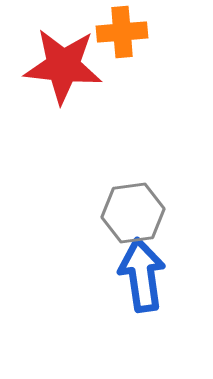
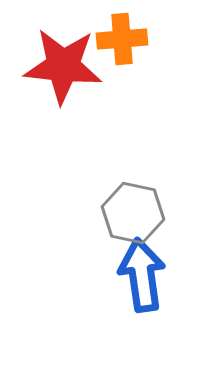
orange cross: moved 7 px down
gray hexagon: rotated 20 degrees clockwise
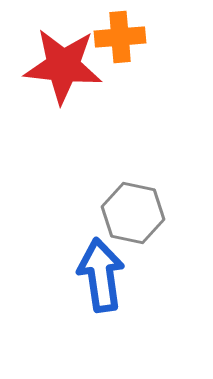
orange cross: moved 2 px left, 2 px up
blue arrow: moved 41 px left
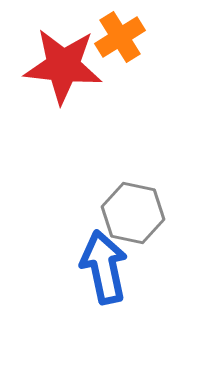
orange cross: rotated 27 degrees counterclockwise
blue arrow: moved 3 px right, 8 px up; rotated 4 degrees counterclockwise
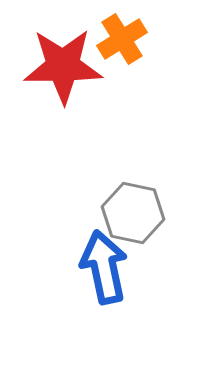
orange cross: moved 2 px right, 2 px down
red star: rotated 6 degrees counterclockwise
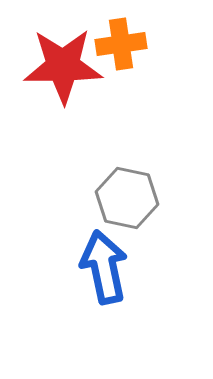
orange cross: moved 1 px left, 5 px down; rotated 24 degrees clockwise
gray hexagon: moved 6 px left, 15 px up
